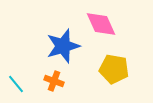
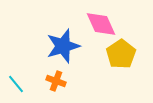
yellow pentagon: moved 7 px right, 15 px up; rotated 28 degrees clockwise
orange cross: moved 2 px right
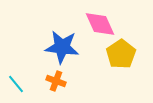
pink diamond: moved 1 px left
blue star: moved 1 px left, 1 px down; rotated 24 degrees clockwise
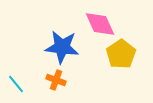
orange cross: moved 1 px up
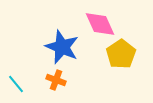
blue star: rotated 16 degrees clockwise
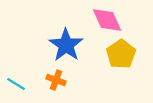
pink diamond: moved 7 px right, 4 px up
blue star: moved 4 px right, 2 px up; rotated 12 degrees clockwise
cyan line: rotated 18 degrees counterclockwise
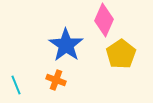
pink diamond: moved 3 px left; rotated 48 degrees clockwise
cyan line: moved 1 px down; rotated 36 degrees clockwise
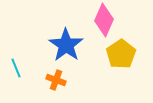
cyan line: moved 17 px up
